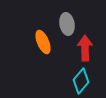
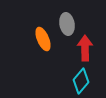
orange ellipse: moved 3 px up
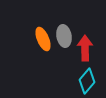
gray ellipse: moved 3 px left, 12 px down
cyan diamond: moved 6 px right
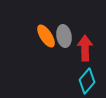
orange ellipse: moved 3 px right, 3 px up; rotated 10 degrees counterclockwise
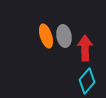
orange ellipse: rotated 15 degrees clockwise
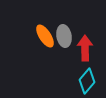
orange ellipse: moved 1 px left; rotated 15 degrees counterclockwise
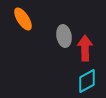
orange ellipse: moved 22 px left, 17 px up
cyan diamond: rotated 20 degrees clockwise
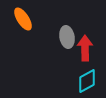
gray ellipse: moved 3 px right, 1 px down
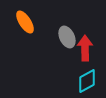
orange ellipse: moved 2 px right, 3 px down
gray ellipse: rotated 15 degrees counterclockwise
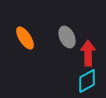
orange ellipse: moved 16 px down
red arrow: moved 3 px right, 5 px down
